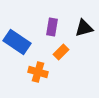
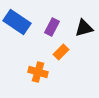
purple rectangle: rotated 18 degrees clockwise
blue rectangle: moved 20 px up
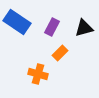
orange rectangle: moved 1 px left, 1 px down
orange cross: moved 2 px down
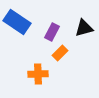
purple rectangle: moved 5 px down
orange cross: rotated 18 degrees counterclockwise
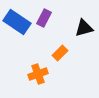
purple rectangle: moved 8 px left, 14 px up
orange cross: rotated 18 degrees counterclockwise
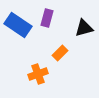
purple rectangle: moved 3 px right; rotated 12 degrees counterclockwise
blue rectangle: moved 1 px right, 3 px down
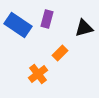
purple rectangle: moved 1 px down
orange cross: rotated 18 degrees counterclockwise
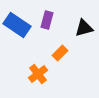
purple rectangle: moved 1 px down
blue rectangle: moved 1 px left
